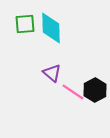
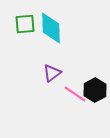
purple triangle: rotated 42 degrees clockwise
pink line: moved 2 px right, 2 px down
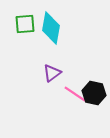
cyan diamond: rotated 12 degrees clockwise
black hexagon: moved 1 px left, 3 px down; rotated 20 degrees counterclockwise
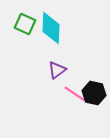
green square: rotated 30 degrees clockwise
cyan diamond: rotated 8 degrees counterclockwise
purple triangle: moved 5 px right, 3 px up
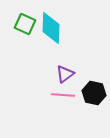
purple triangle: moved 8 px right, 4 px down
pink line: moved 12 px left, 1 px down; rotated 30 degrees counterclockwise
